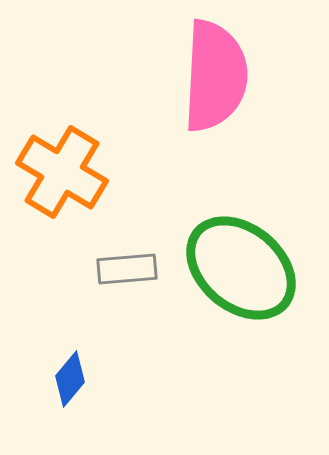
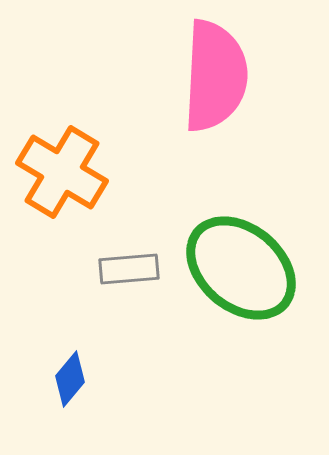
gray rectangle: moved 2 px right
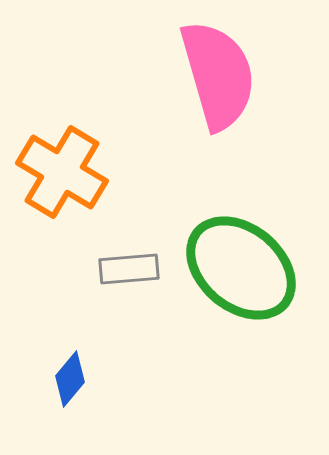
pink semicircle: moved 3 px right, 1 px up; rotated 19 degrees counterclockwise
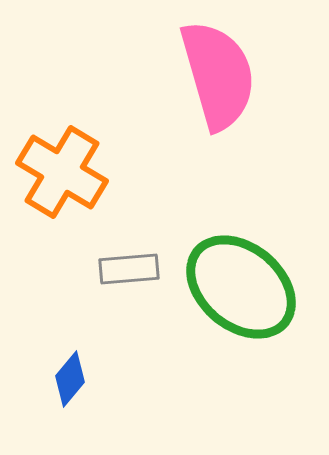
green ellipse: moved 19 px down
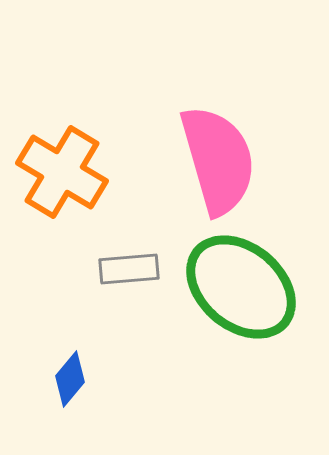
pink semicircle: moved 85 px down
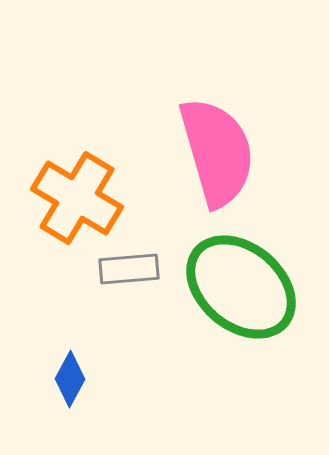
pink semicircle: moved 1 px left, 8 px up
orange cross: moved 15 px right, 26 px down
blue diamond: rotated 12 degrees counterclockwise
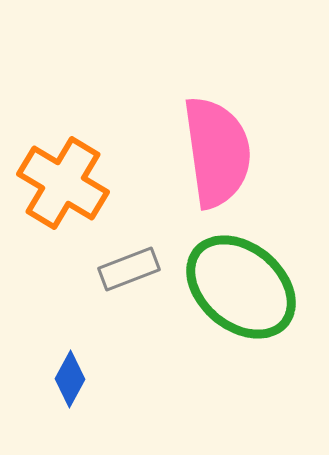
pink semicircle: rotated 8 degrees clockwise
orange cross: moved 14 px left, 15 px up
gray rectangle: rotated 16 degrees counterclockwise
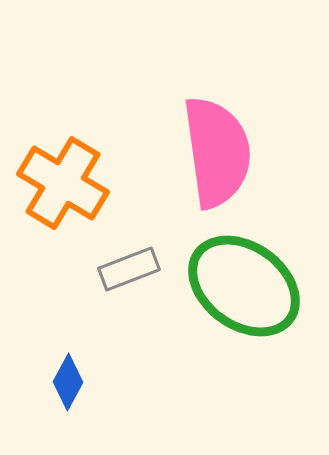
green ellipse: moved 3 px right, 1 px up; rotated 4 degrees counterclockwise
blue diamond: moved 2 px left, 3 px down
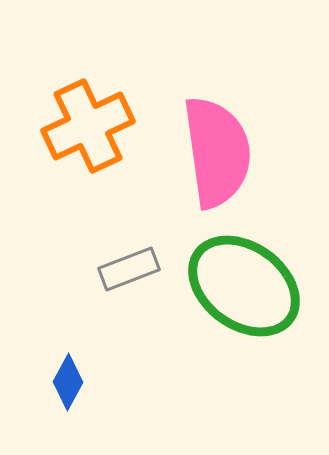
orange cross: moved 25 px right, 57 px up; rotated 34 degrees clockwise
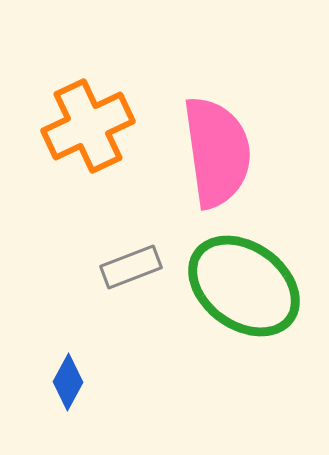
gray rectangle: moved 2 px right, 2 px up
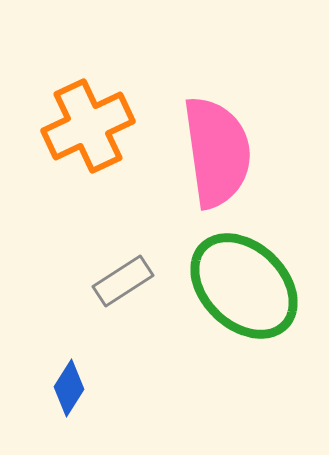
gray rectangle: moved 8 px left, 14 px down; rotated 12 degrees counterclockwise
green ellipse: rotated 8 degrees clockwise
blue diamond: moved 1 px right, 6 px down; rotated 4 degrees clockwise
